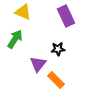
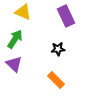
purple triangle: moved 24 px left; rotated 24 degrees counterclockwise
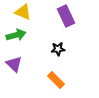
green arrow: moved 1 px right, 4 px up; rotated 42 degrees clockwise
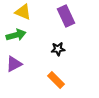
purple triangle: rotated 48 degrees clockwise
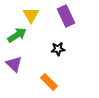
yellow triangle: moved 8 px right, 3 px down; rotated 36 degrees clockwise
green arrow: moved 1 px right; rotated 18 degrees counterclockwise
purple triangle: rotated 48 degrees counterclockwise
orange rectangle: moved 7 px left, 2 px down
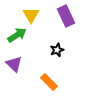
black star: moved 1 px left, 1 px down; rotated 16 degrees counterclockwise
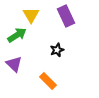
orange rectangle: moved 1 px left, 1 px up
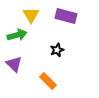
purple rectangle: rotated 50 degrees counterclockwise
green arrow: rotated 18 degrees clockwise
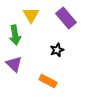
purple rectangle: moved 2 px down; rotated 35 degrees clockwise
green arrow: moved 2 px left; rotated 96 degrees clockwise
orange rectangle: rotated 18 degrees counterclockwise
